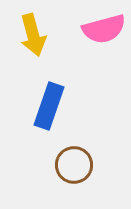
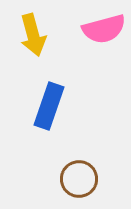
brown circle: moved 5 px right, 14 px down
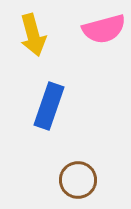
brown circle: moved 1 px left, 1 px down
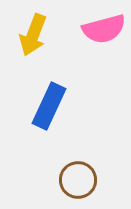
yellow arrow: rotated 36 degrees clockwise
blue rectangle: rotated 6 degrees clockwise
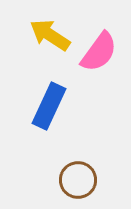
pink semicircle: moved 5 px left, 23 px down; rotated 39 degrees counterclockwise
yellow arrow: moved 17 px right; rotated 102 degrees clockwise
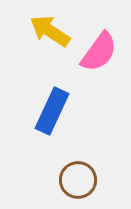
yellow arrow: moved 4 px up
blue rectangle: moved 3 px right, 5 px down
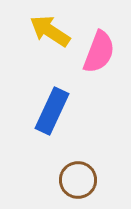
pink semicircle: rotated 15 degrees counterclockwise
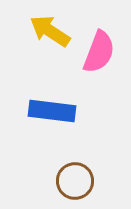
blue rectangle: rotated 72 degrees clockwise
brown circle: moved 3 px left, 1 px down
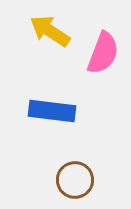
pink semicircle: moved 4 px right, 1 px down
brown circle: moved 1 px up
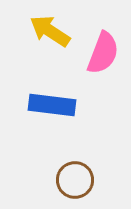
blue rectangle: moved 6 px up
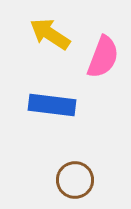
yellow arrow: moved 3 px down
pink semicircle: moved 4 px down
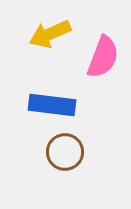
yellow arrow: rotated 57 degrees counterclockwise
brown circle: moved 10 px left, 28 px up
